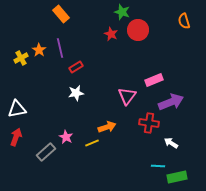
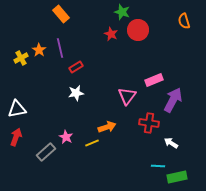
purple arrow: moved 2 px right, 2 px up; rotated 40 degrees counterclockwise
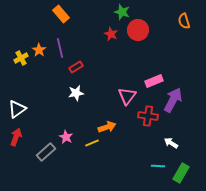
pink rectangle: moved 1 px down
white triangle: rotated 24 degrees counterclockwise
red cross: moved 1 px left, 7 px up
green rectangle: moved 4 px right, 4 px up; rotated 48 degrees counterclockwise
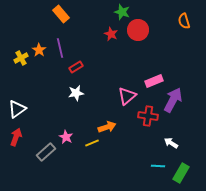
pink triangle: rotated 12 degrees clockwise
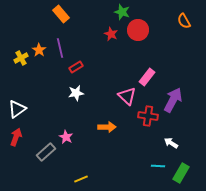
orange semicircle: rotated 14 degrees counterclockwise
pink rectangle: moved 7 px left, 4 px up; rotated 30 degrees counterclockwise
pink triangle: rotated 36 degrees counterclockwise
orange arrow: rotated 18 degrees clockwise
yellow line: moved 11 px left, 36 px down
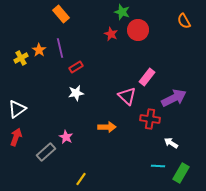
purple arrow: moved 1 px right, 2 px up; rotated 35 degrees clockwise
red cross: moved 2 px right, 3 px down
yellow line: rotated 32 degrees counterclockwise
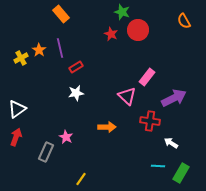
red cross: moved 2 px down
gray rectangle: rotated 24 degrees counterclockwise
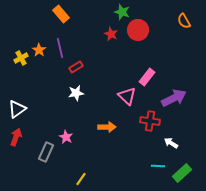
green rectangle: moved 1 px right; rotated 18 degrees clockwise
